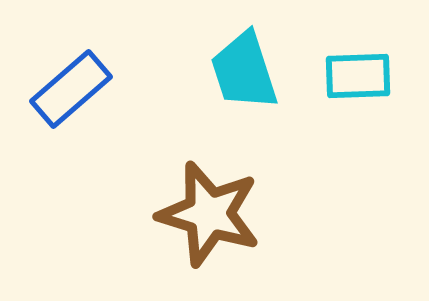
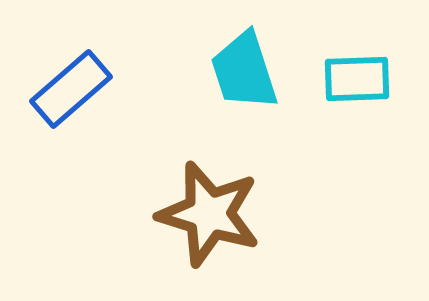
cyan rectangle: moved 1 px left, 3 px down
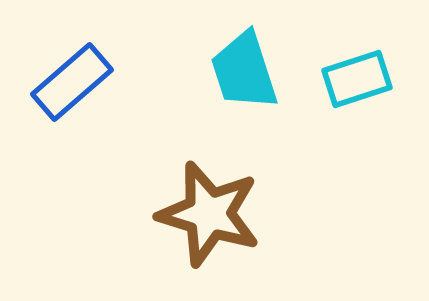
cyan rectangle: rotated 16 degrees counterclockwise
blue rectangle: moved 1 px right, 7 px up
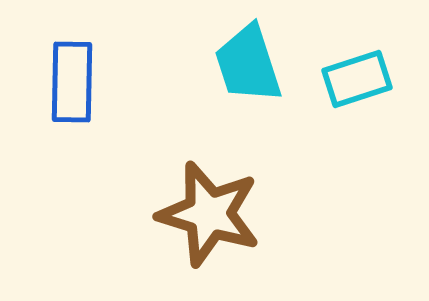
cyan trapezoid: moved 4 px right, 7 px up
blue rectangle: rotated 48 degrees counterclockwise
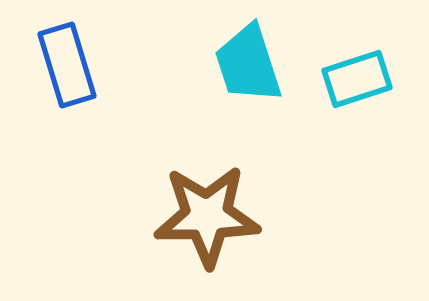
blue rectangle: moved 5 px left, 17 px up; rotated 18 degrees counterclockwise
brown star: moved 2 px left, 2 px down; rotated 18 degrees counterclockwise
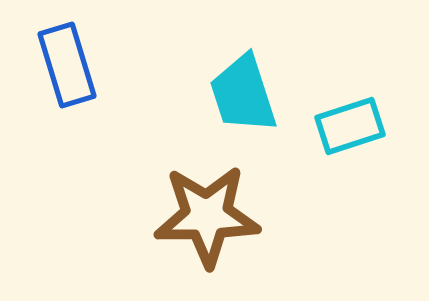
cyan trapezoid: moved 5 px left, 30 px down
cyan rectangle: moved 7 px left, 47 px down
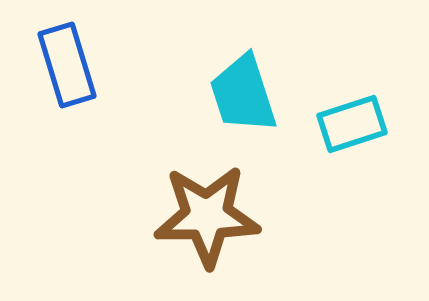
cyan rectangle: moved 2 px right, 2 px up
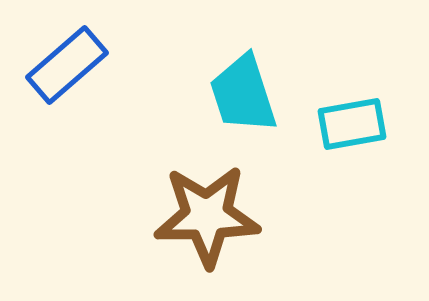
blue rectangle: rotated 66 degrees clockwise
cyan rectangle: rotated 8 degrees clockwise
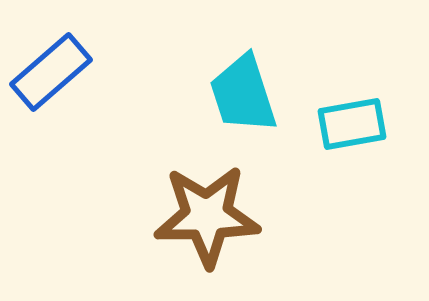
blue rectangle: moved 16 px left, 7 px down
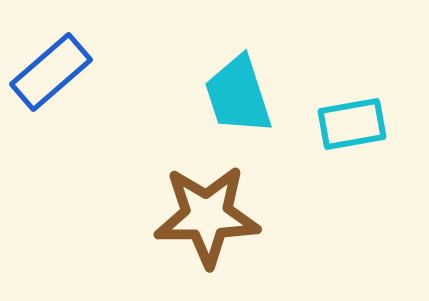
cyan trapezoid: moved 5 px left, 1 px down
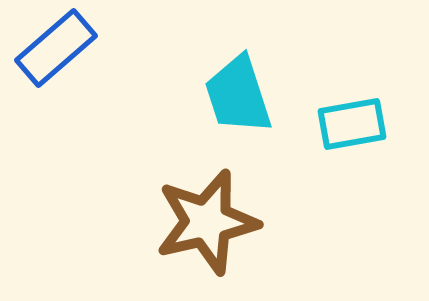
blue rectangle: moved 5 px right, 24 px up
brown star: moved 6 px down; rotated 12 degrees counterclockwise
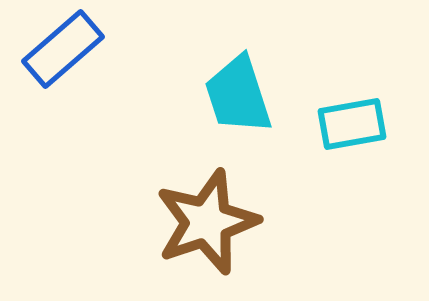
blue rectangle: moved 7 px right, 1 px down
brown star: rotated 6 degrees counterclockwise
